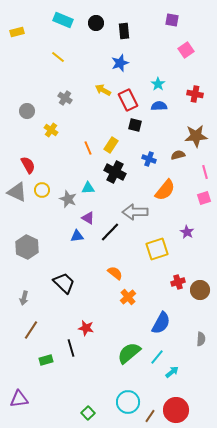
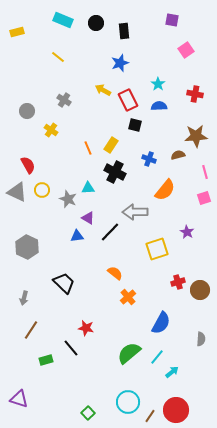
gray cross at (65, 98): moved 1 px left, 2 px down
black line at (71, 348): rotated 24 degrees counterclockwise
purple triangle at (19, 399): rotated 24 degrees clockwise
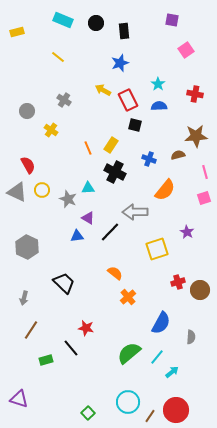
gray semicircle at (201, 339): moved 10 px left, 2 px up
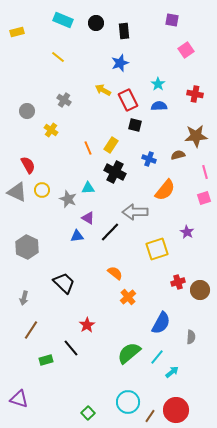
red star at (86, 328): moved 1 px right, 3 px up; rotated 28 degrees clockwise
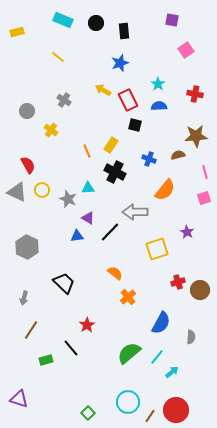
orange line at (88, 148): moved 1 px left, 3 px down
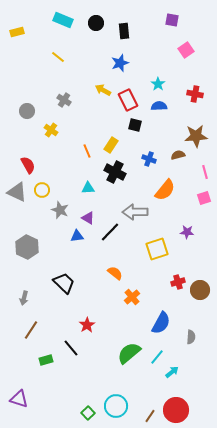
gray star at (68, 199): moved 8 px left, 11 px down
purple star at (187, 232): rotated 24 degrees counterclockwise
orange cross at (128, 297): moved 4 px right
cyan circle at (128, 402): moved 12 px left, 4 px down
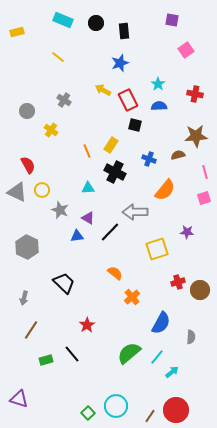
black line at (71, 348): moved 1 px right, 6 px down
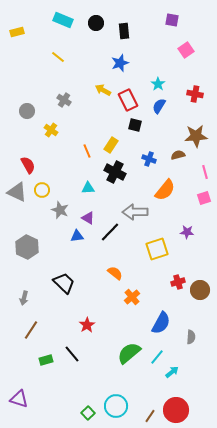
blue semicircle at (159, 106): rotated 56 degrees counterclockwise
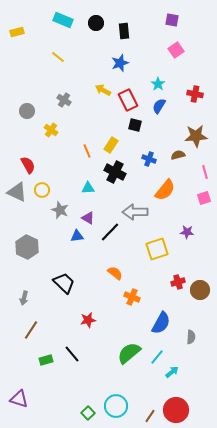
pink square at (186, 50): moved 10 px left
orange cross at (132, 297): rotated 28 degrees counterclockwise
red star at (87, 325): moved 1 px right, 5 px up; rotated 21 degrees clockwise
